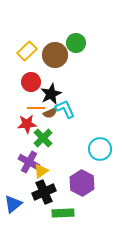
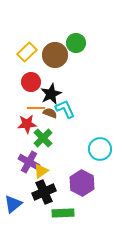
yellow rectangle: moved 1 px down
brown semicircle: rotated 136 degrees counterclockwise
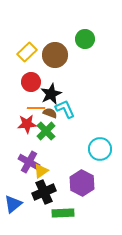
green circle: moved 9 px right, 4 px up
green cross: moved 3 px right, 7 px up
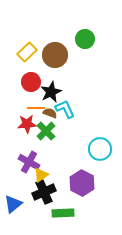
black star: moved 2 px up
yellow triangle: moved 4 px down
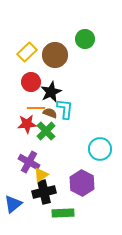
cyan L-shape: rotated 30 degrees clockwise
black cross: rotated 10 degrees clockwise
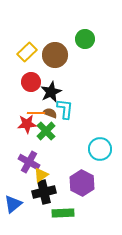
orange line: moved 5 px down
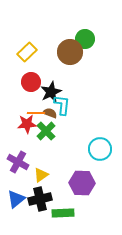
brown circle: moved 15 px right, 3 px up
cyan L-shape: moved 3 px left, 4 px up
purple cross: moved 11 px left
purple hexagon: rotated 25 degrees counterclockwise
black cross: moved 4 px left, 7 px down
blue triangle: moved 3 px right, 5 px up
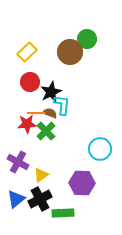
green circle: moved 2 px right
red circle: moved 1 px left
black cross: rotated 15 degrees counterclockwise
